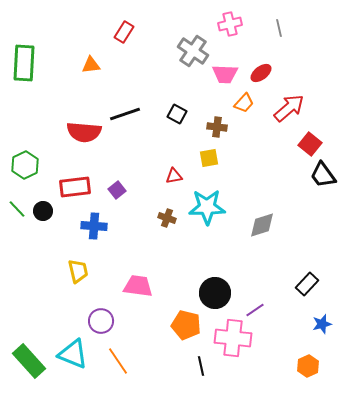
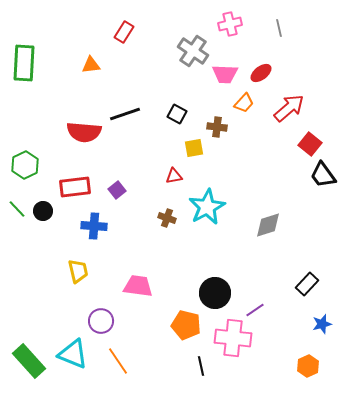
yellow square at (209, 158): moved 15 px left, 10 px up
cyan star at (207, 207): rotated 27 degrees counterclockwise
gray diamond at (262, 225): moved 6 px right
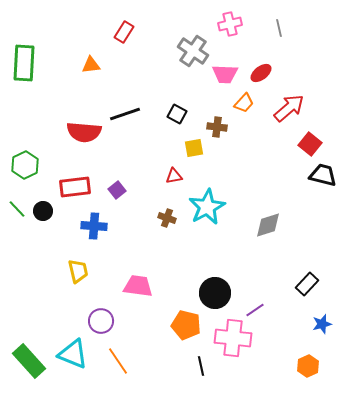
black trapezoid at (323, 175): rotated 140 degrees clockwise
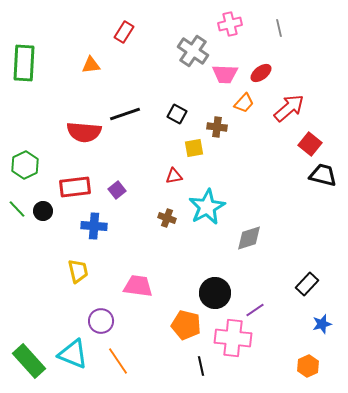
gray diamond at (268, 225): moved 19 px left, 13 px down
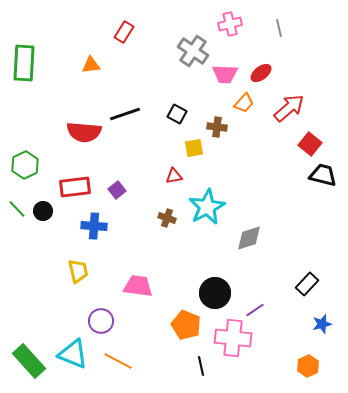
orange pentagon at (186, 325): rotated 8 degrees clockwise
orange line at (118, 361): rotated 28 degrees counterclockwise
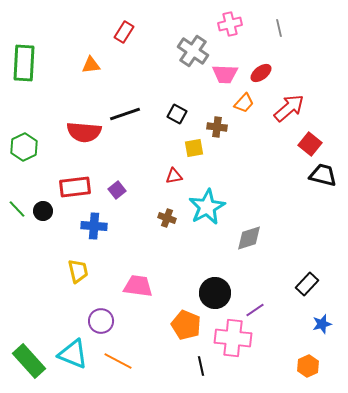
green hexagon at (25, 165): moved 1 px left, 18 px up
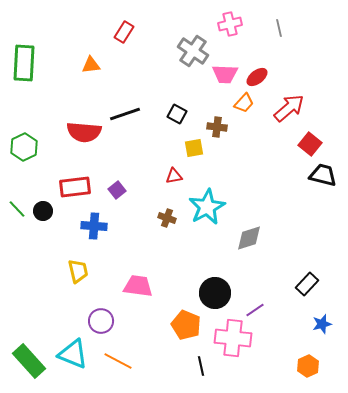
red ellipse at (261, 73): moved 4 px left, 4 px down
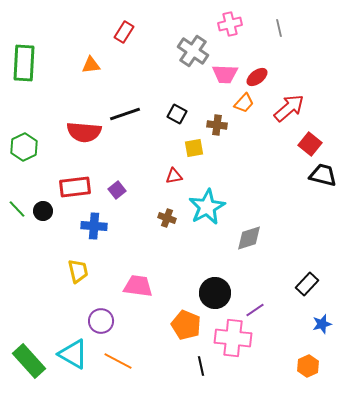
brown cross at (217, 127): moved 2 px up
cyan triangle at (73, 354): rotated 8 degrees clockwise
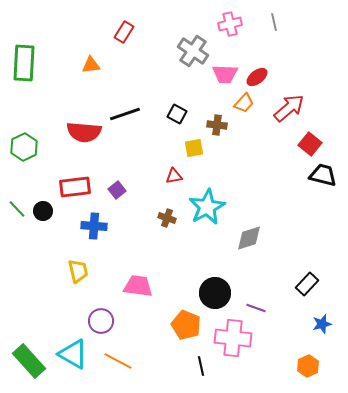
gray line at (279, 28): moved 5 px left, 6 px up
purple line at (255, 310): moved 1 px right, 2 px up; rotated 54 degrees clockwise
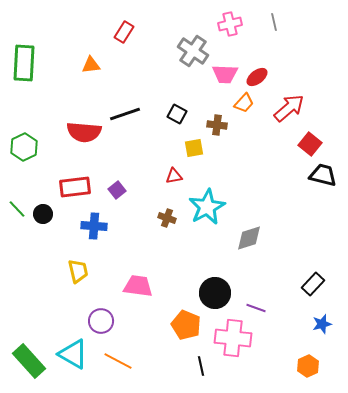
black circle at (43, 211): moved 3 px down
black rectangle at (307, 284): moved 6 px right
